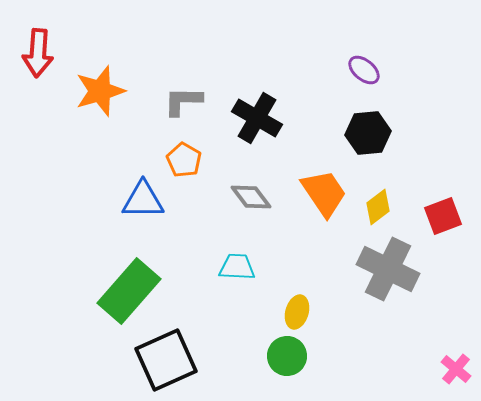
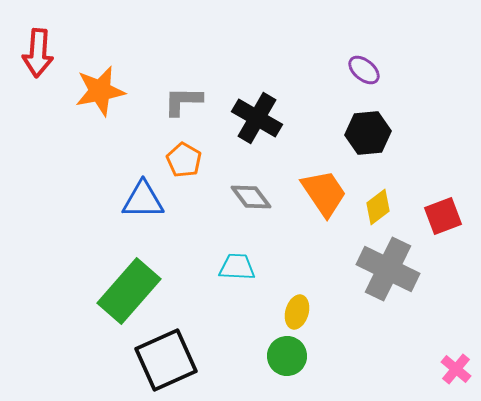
orange star: rotated 6 degrees clockwise
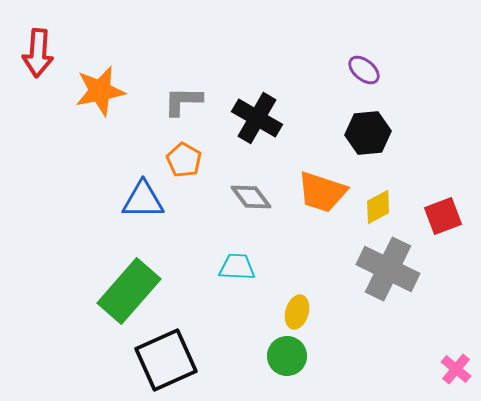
orange trapezoid: moved 2 px left, 1 px up; rotated 142 degrees clockwise
yellow diamond: rotated 9 degrees clockwise
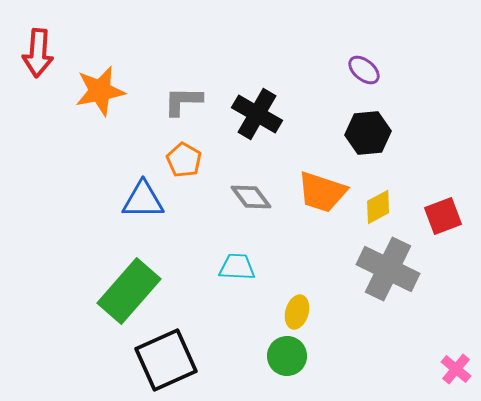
black cross: moved 4 px up
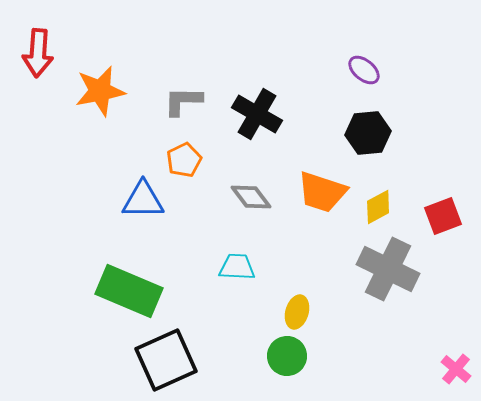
orange pentagon: rotated 16 degrees clockwise
green rectangle: rotated 72 degrees clockwise
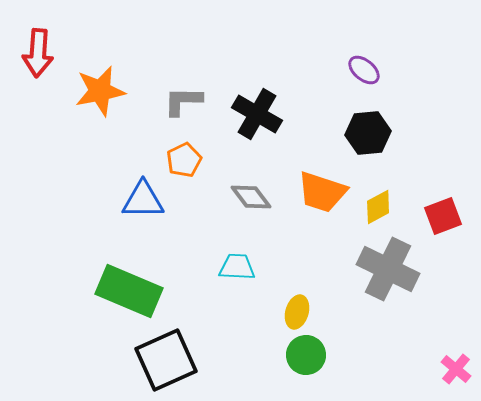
green circle: moved 19 px right, 1 px up
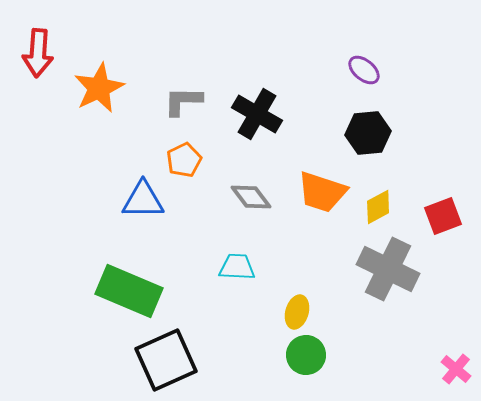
orange star: moved 1 px left, 3 px up; rotated 15 degrees counterclockwise
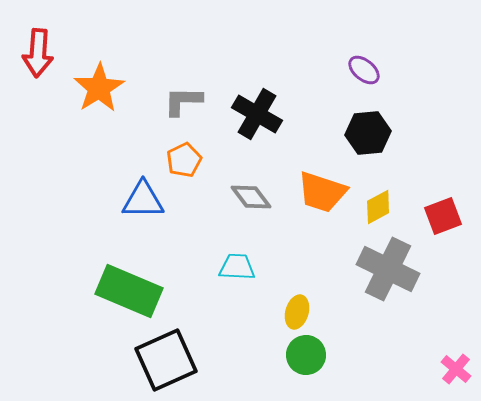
orange star: rotated 6 degrees counterclockwise
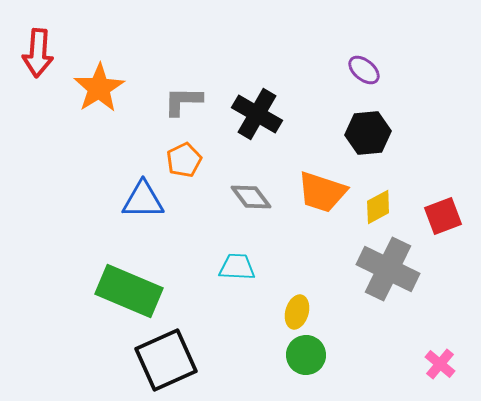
pink cross: moved 16 px left, 5 px up
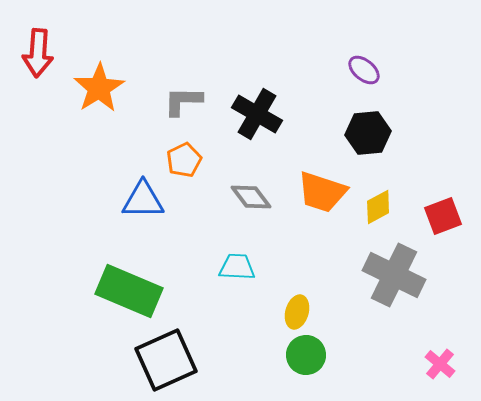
gray cross: moved 6 px right, 6 px down
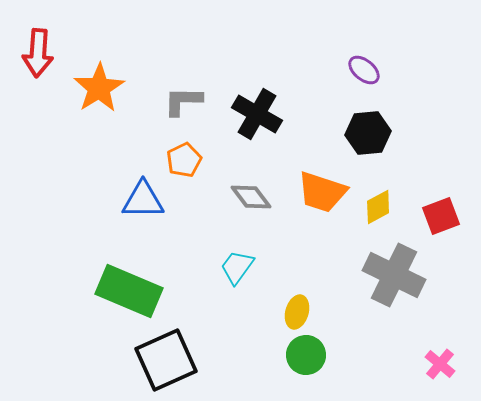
red square: moved 2 px left
cyan trapezoid: rotated 57 degrees counterclockwise
